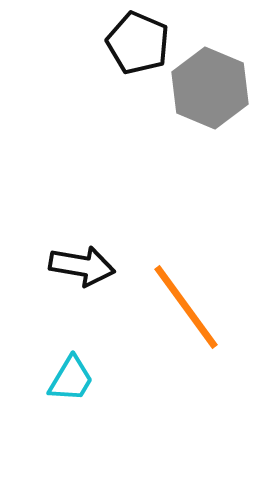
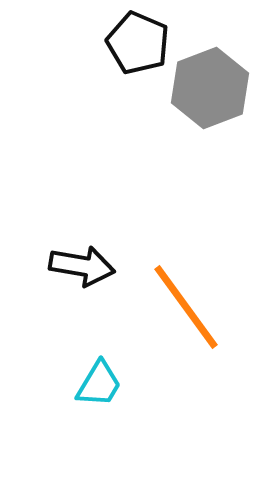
gray hexagon: rotated 16 degrees clockwise
cyan trapezoid: moved 28 px right, 5 px down
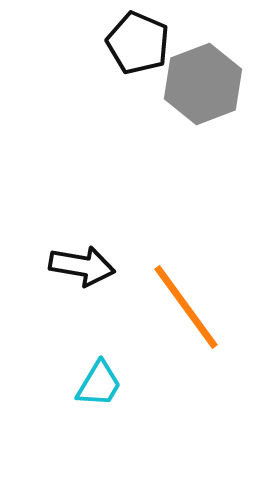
gray hexagon: moved 7 px left, 4 px up
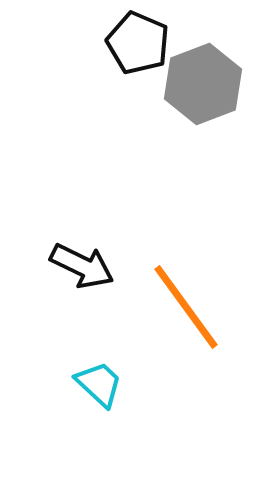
black arrow: rotated 16 degrees clockwise
cyan trapezoid: rotated 78 degrees counterclockwise
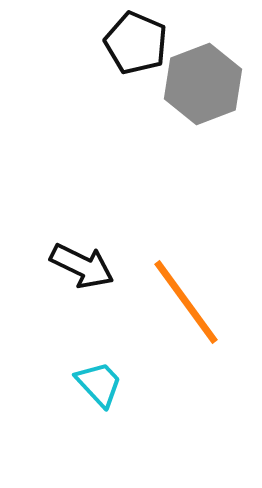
black pentagon: moved 2 px left
orange line: moved 5 px up
cyan trapezoid: rotated 4 degrees clockwise
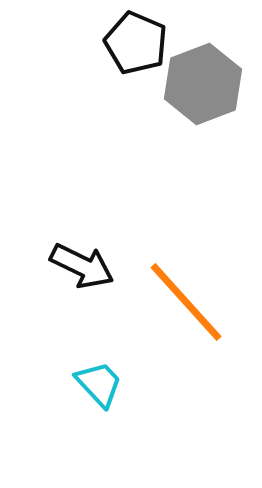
orange line: rotated 6 degrees counterclockwise
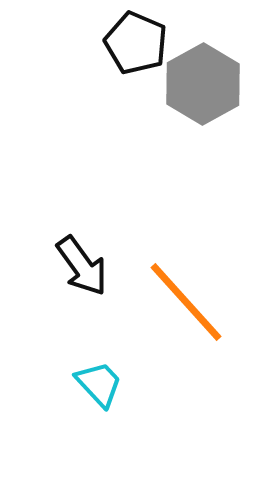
gray hexagon: rotated 8 degrees counterclockwise
black arrow: rotated 28 degrees clockwise
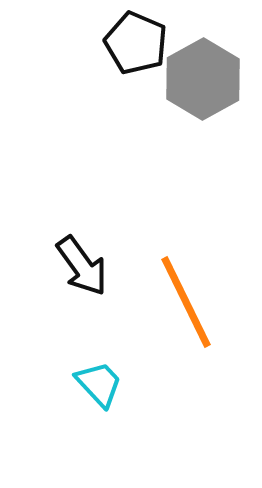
gray hexagon: moved 5 px up
orange line: rotated 16 degrees clockwise
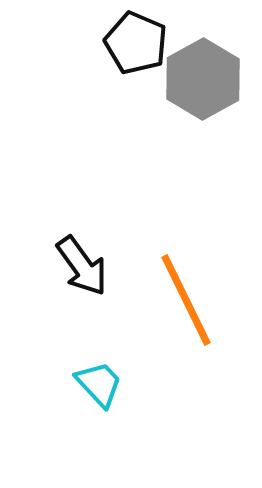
orange line: moved 2 px up
